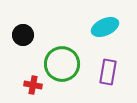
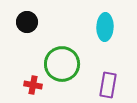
cyan ellipse: rotated 64 degrees counterclockwise
black circle: moved 4 px right, 13 px up
purple rectangle: moved 13 px down
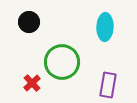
black circle: moved 2 px right
green circle: moved 2 px up
red cross: moved 1 px left, 2 px up; rotated 36 degrees clockwise
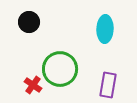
cyan ellipse: moved 2 px down
green circle: moved 2 px left, 7 px down
red cross: moved 1 px right, 2 px down; rotated 12 degrees counterclockwise
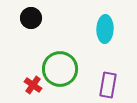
black circle: moved 2 px right, 4 px up
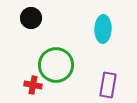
cyan ellipse: moved 2 px left
green circle: moved 4 px left, 4 px up
red cross: rotated 24 degrees counterclockwise
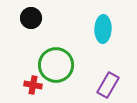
purple rectangle: rotated 20 degrees clockwise
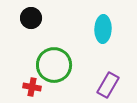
green circle: moved 2 px left
red cross: moved 1 px left, 2 px down
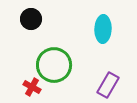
black circle: moved 1 px down
red cross: rotated 18 degrees clockwise
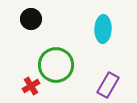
green circle: moved 2 px right
red cross: moved 1 px left, 1 px up; rotated 30 degrees clockwise
